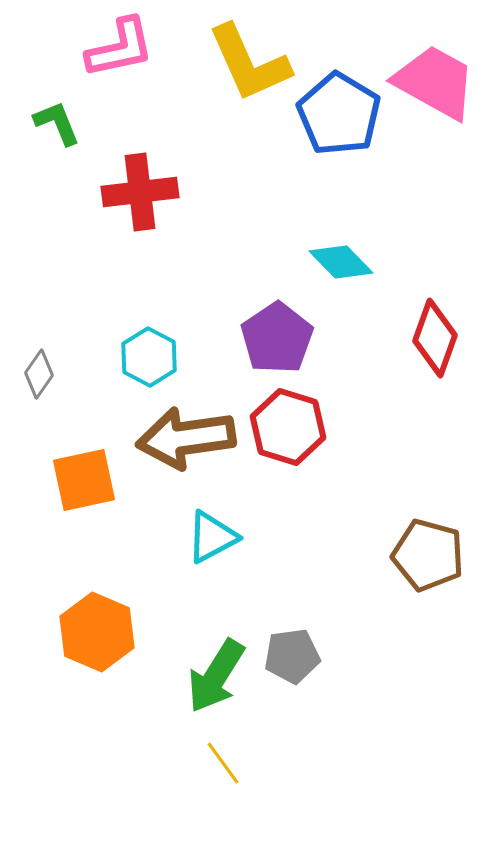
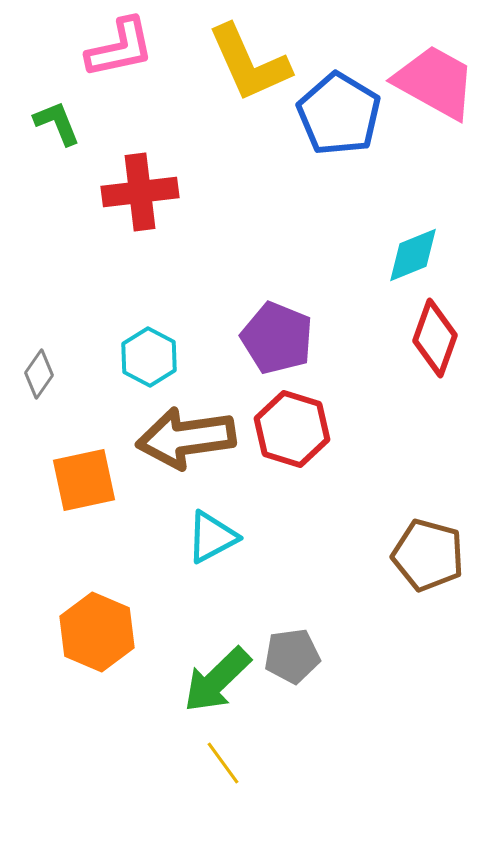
cyan diamond: moved 72 px right, 7 px up; rotated 68 degrees counterclockwise
purple pentagon: rotated 16 degrees counterclockwise
red hexagon: moved 4 px right, 2 px down
green arrow: moved 1 px right, 4 px down; rotated 14 degrees clockwise
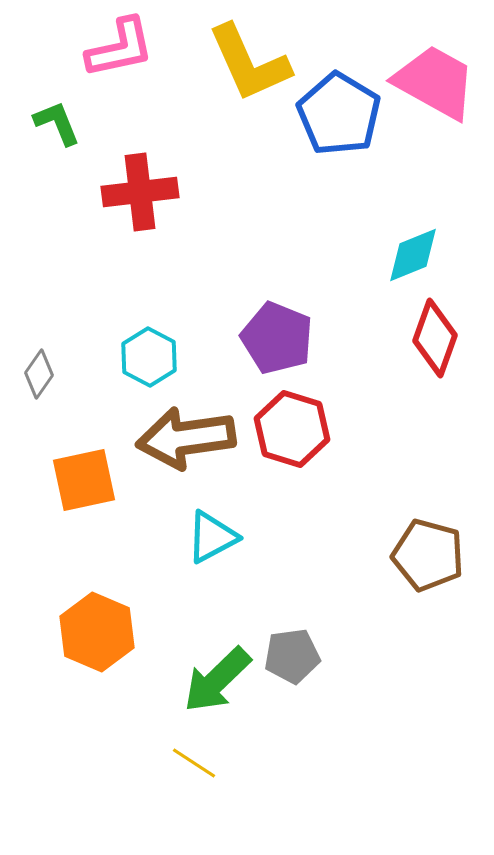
yellow line: moved 29 px left; rotated 21 degrees counterclockwise
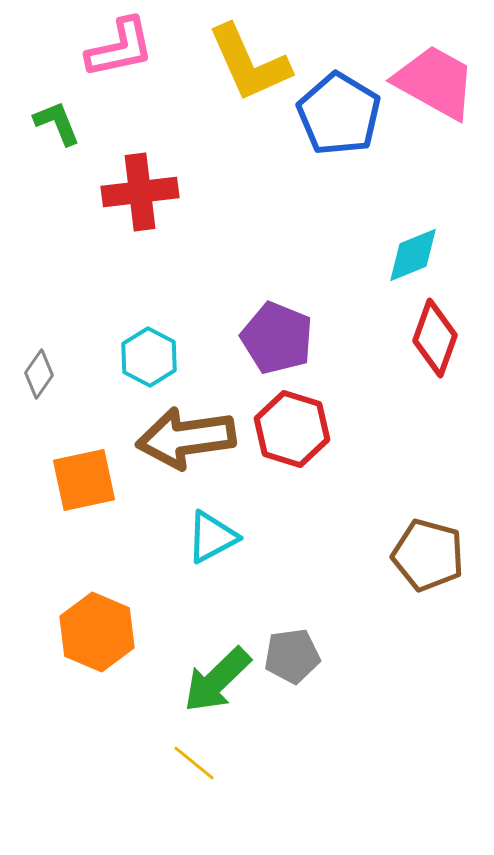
yellow line: rotated 6 degrees clockwise
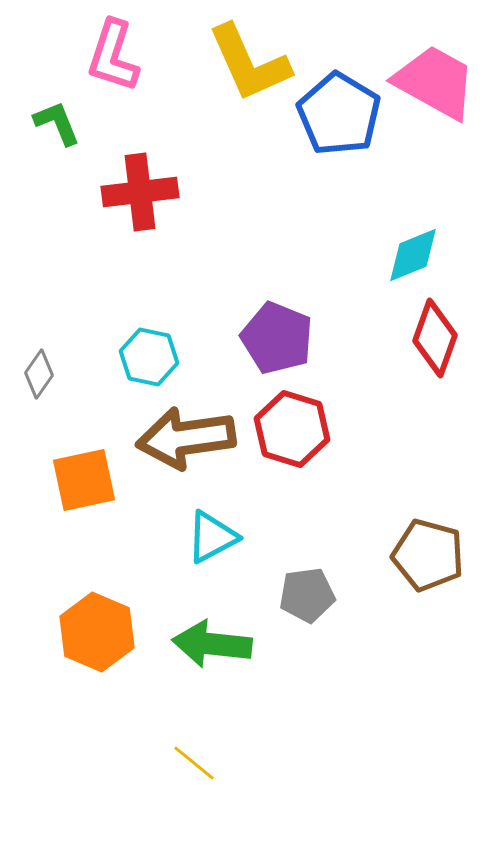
pink L-shape: moved 7 px left, 8 px down; rotated 120 degrees clockwise
cyan hexagon: rotated 16 degrees counterclockwise
gray pentagon: moved 15 px right, 61 px up
green arrow: moved 5 px left, 36 px up; rotated 50 degrees clockwise
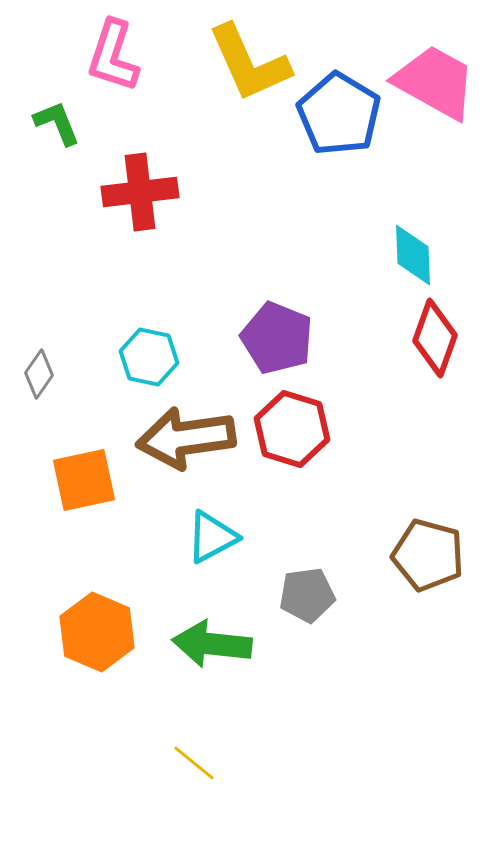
cyan diamond: rotated 70 degrees counterclockwise
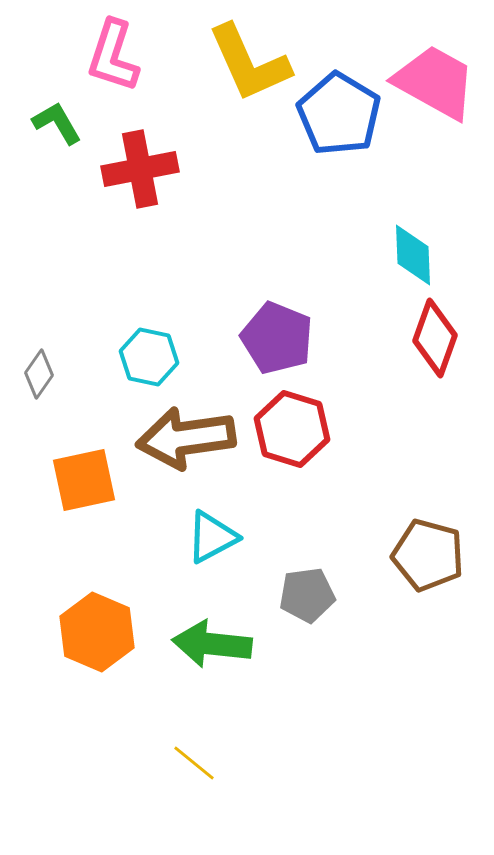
green L-shape: rotated 8 degrees counterclockwise
red cross: moved 23 px up; rotated 4 degrees counterclockwise
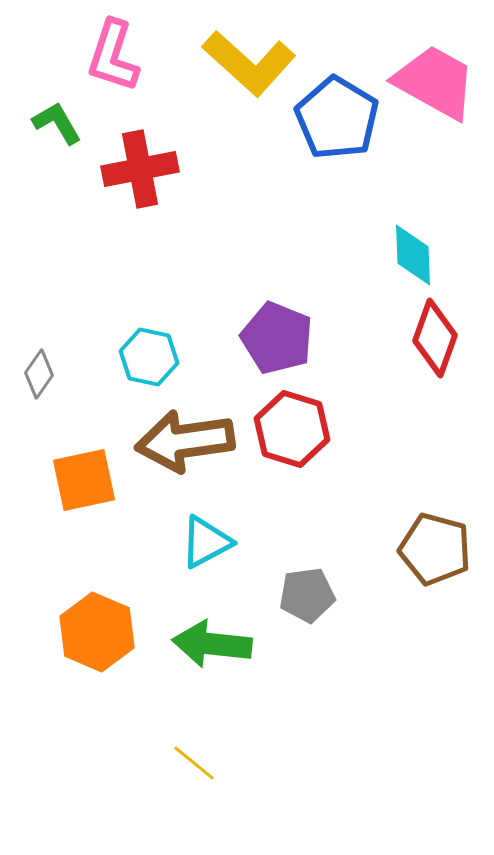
yellow L-shape: rotated 24 degrees counterclockwise
blue pentagon: moved 2 px left, 4 px down
brown arrow: moved 1 px left, 3 px down
cyan triangle: moved 6 px left, 5 px down
brown pentagon: moved 7 px right, 6 px up
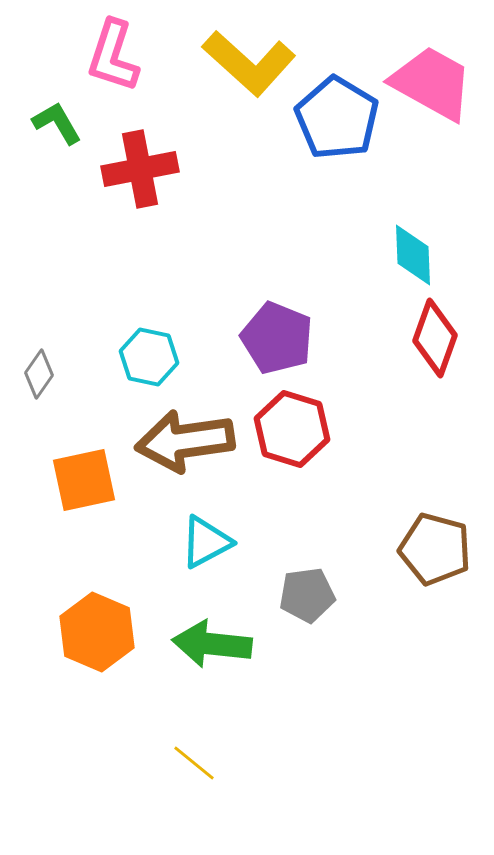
pink trapezoid: moved 3 px left, 1 px down
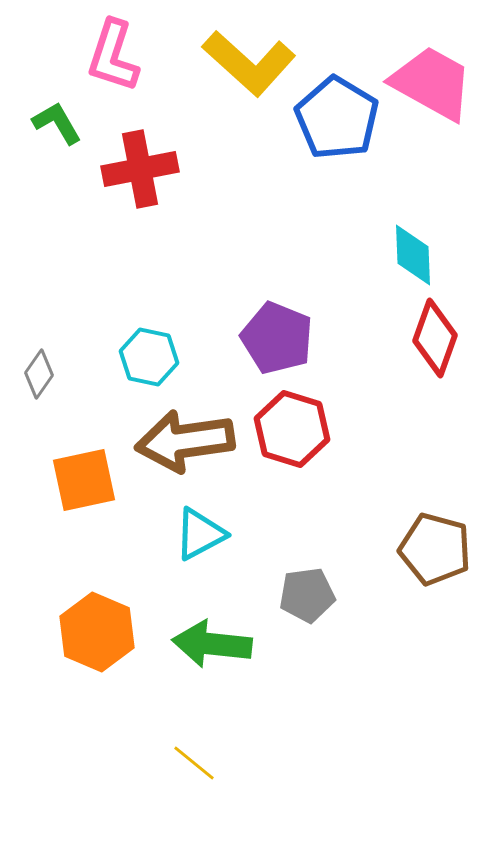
cyan triangle: moved 6 px left, 8 px up
